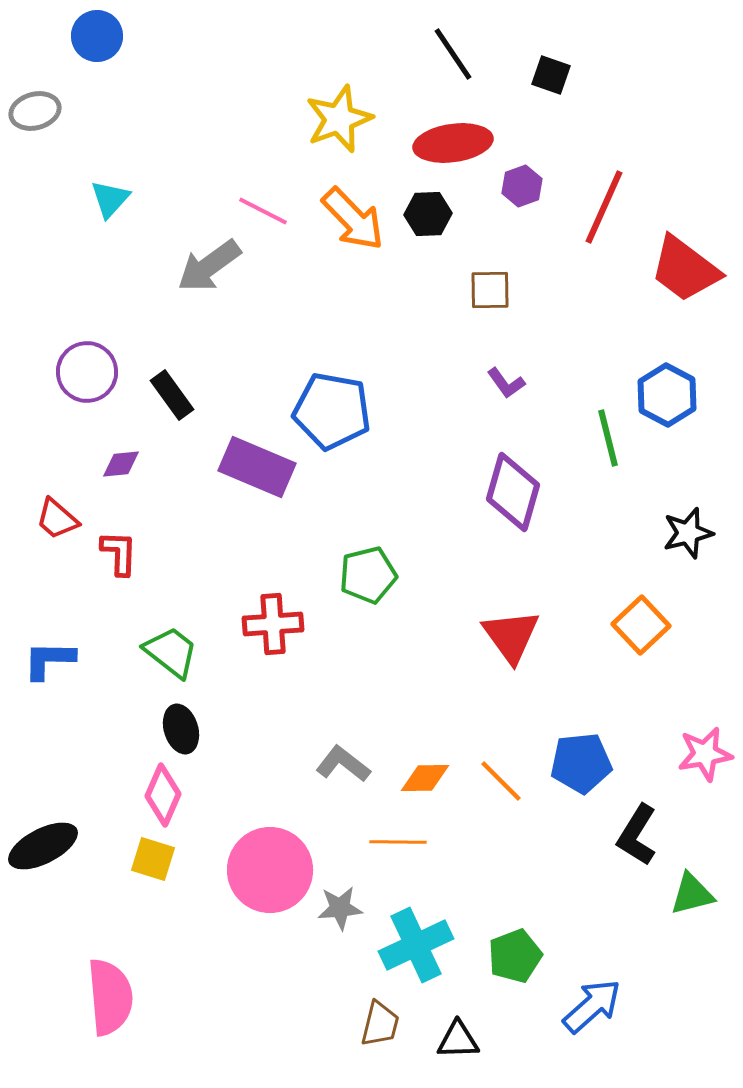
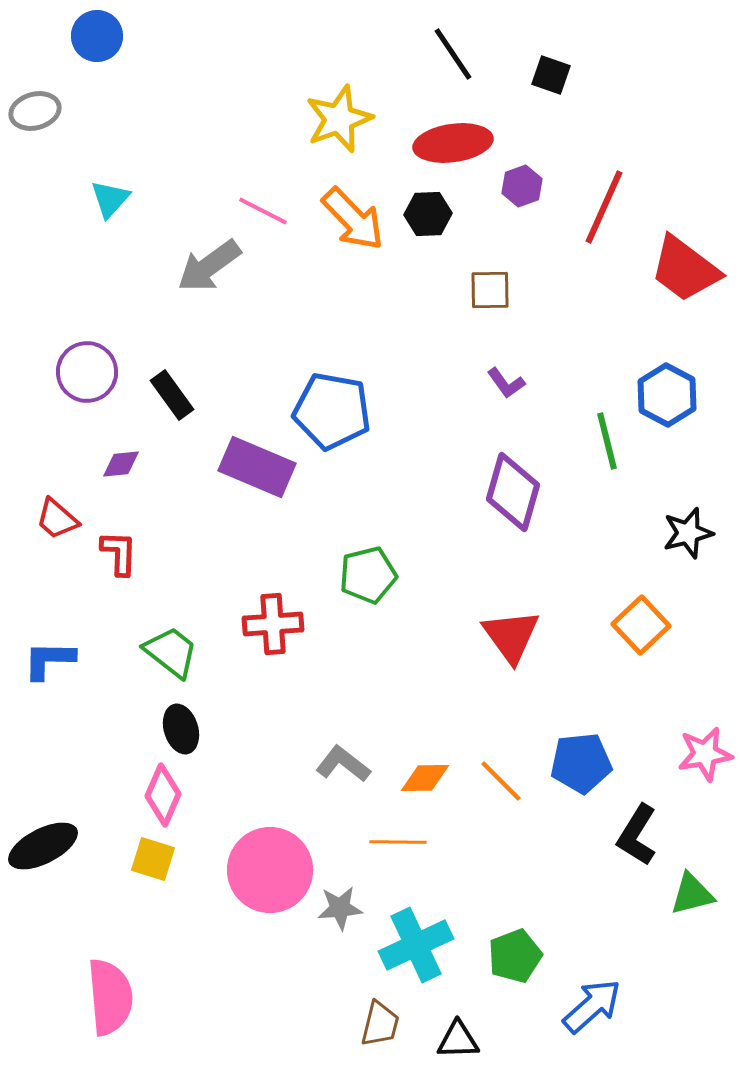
green line at (608, 438): moved 1 px left, 3 px down
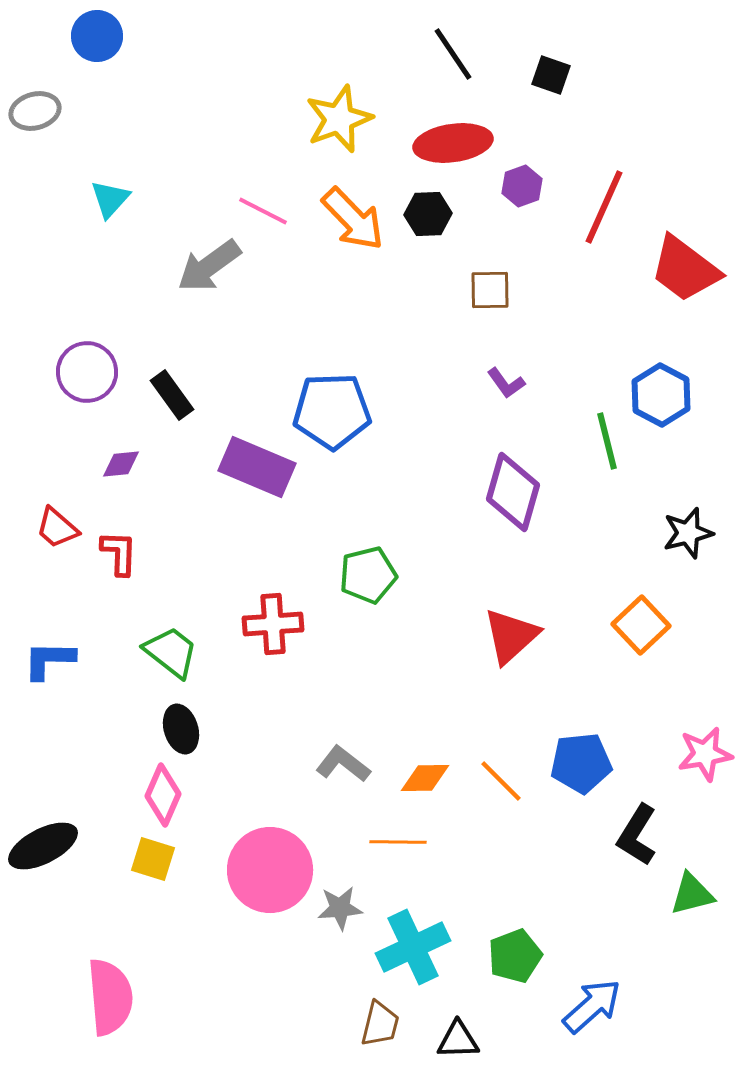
blue hexagon at (667, 395): moved 6 px left
blue pentagon at (332, 411): rotated 12 degrees counterclockwise
red trapezoid at (57, 519): moved 9 px down
red triangle at (511, 636): rotated 24 degrees clockwise
cyan cross at (416, 945): moved 3 px left, 2 px down
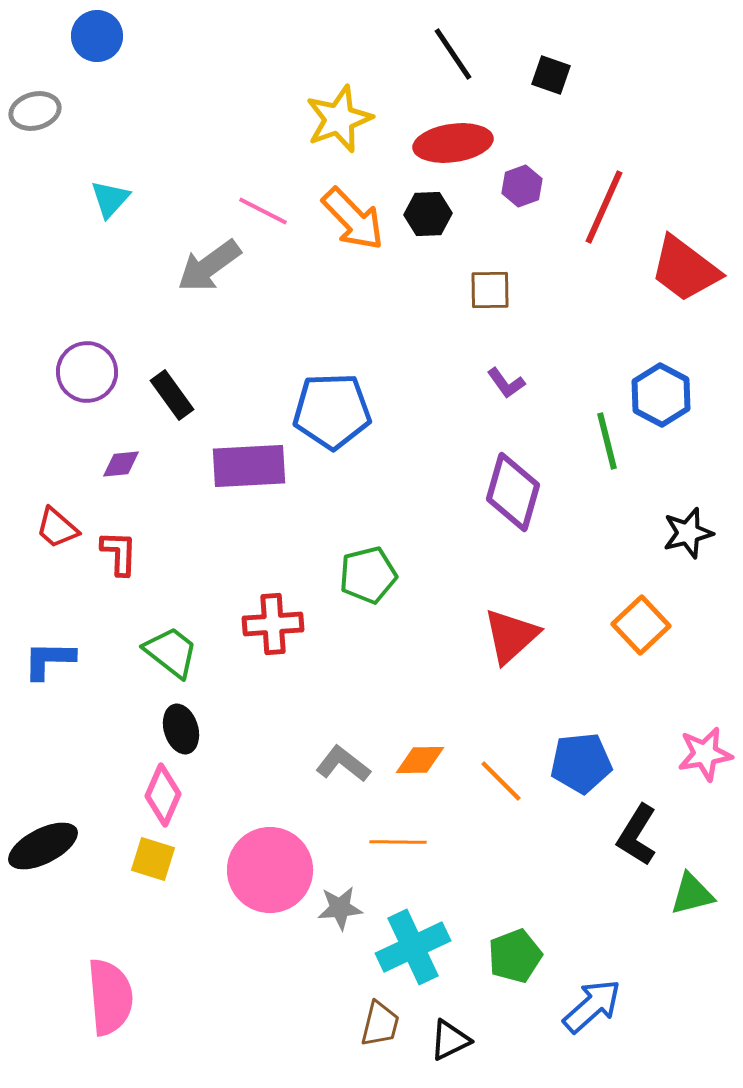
purple rectangle at (257, 467): moved 8 px left, 1 px up; rotated 26 degrees counterclockwise
orange diamond at (425, 778): moved 5 px left, 18 px up
black triangle at (458, 1040): moved 8 px left; rotated 24 degrees counterclockwise
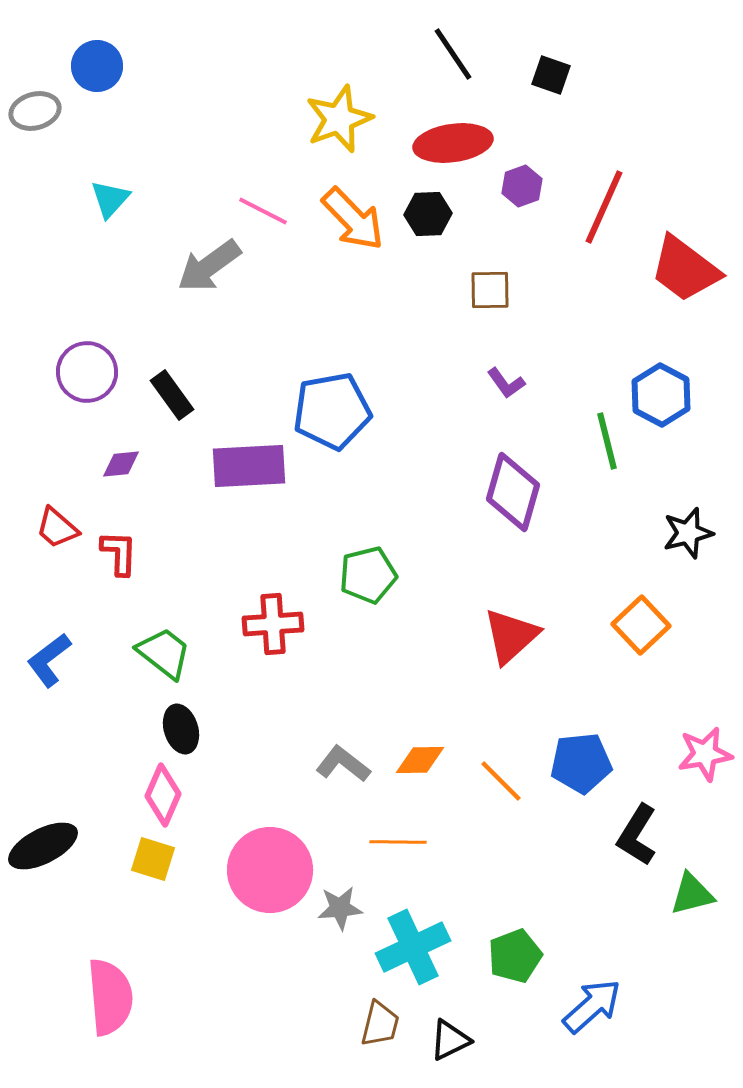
blue circle at (97, 36): moved 30 px down
blue pentagon at (332, 411): rotated 8 degrees counterclockwise
green trapezoid at (171, 652): moved 7 px left, 1 px down
blue L-shape at (49, 660): rotated 38 degrees counterclockwise
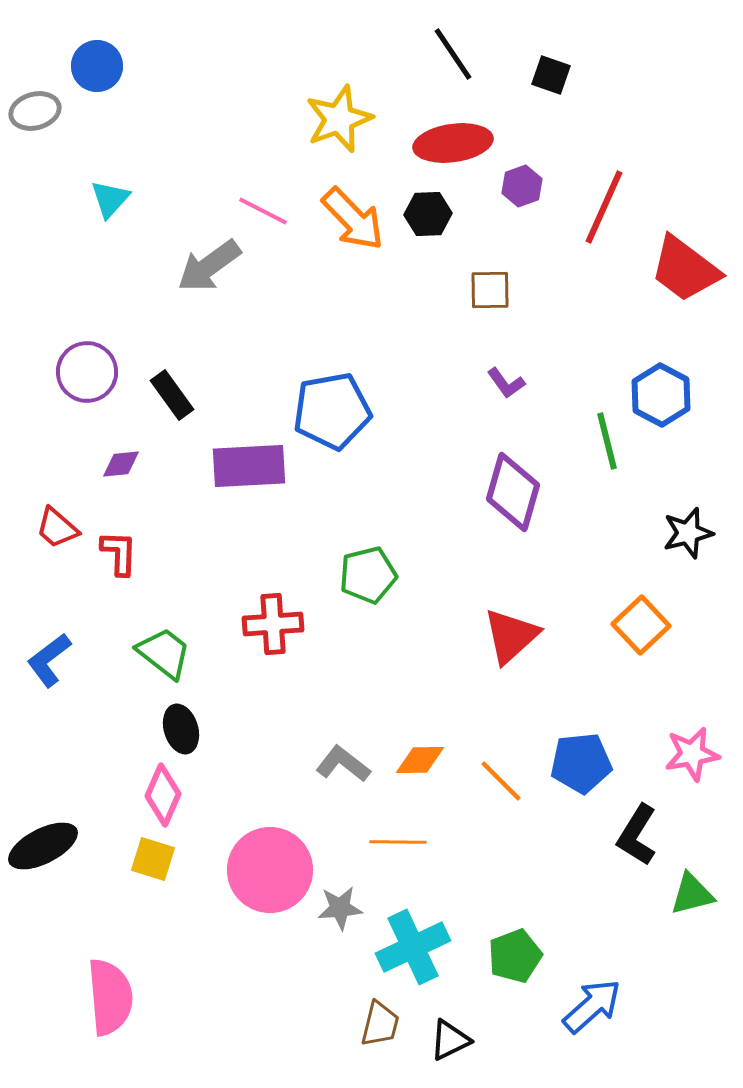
pink star at (705, 754): moved 13 px left
